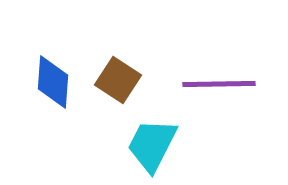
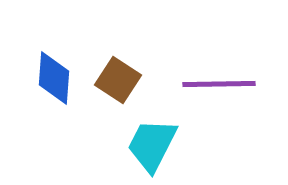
blue diamond: moved 1 px right, 4 px up
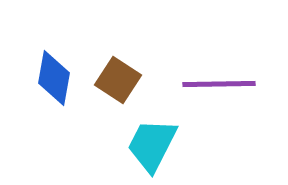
blue diamond: rotated 6 degrees clockwise
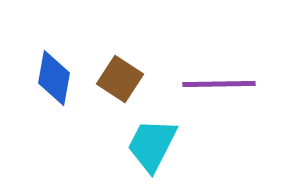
brown square: moved 2 px right, 1 px up
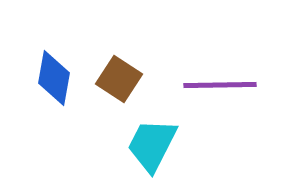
brown square: moved 1 px left
purple line: moved 1 px right, 1 px down
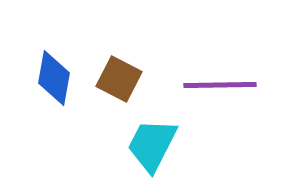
brown square: rotated 6 degrees counterclockwise
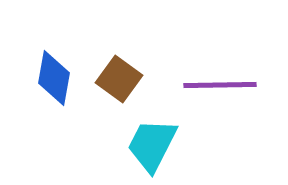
brown square: rotated 9 degrees clockwise
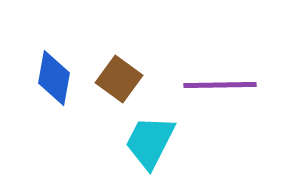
cyan trapezoid: moved 2 px left, 3 px up
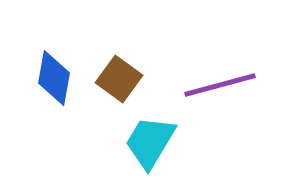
purple line: rotated 14 degrees counterclockwise
cyan trapezoid: rotated 4 degrees clockwise
